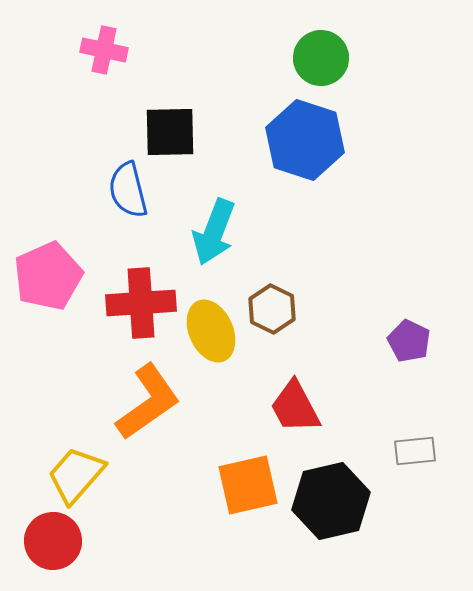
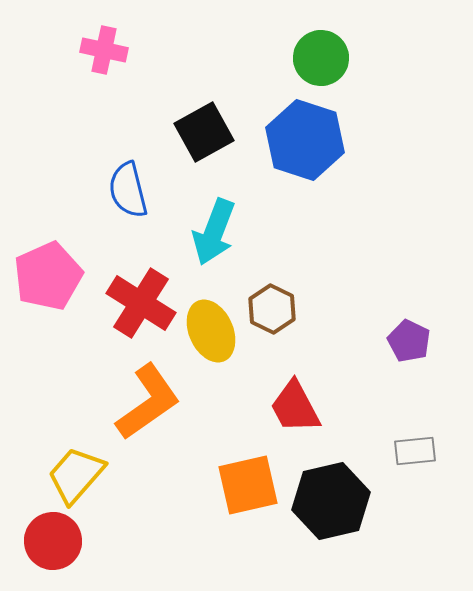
black square: moved 34 px right; rotated 28 degrees counterclockwise
red cross: rotated 36 degrees clockwise
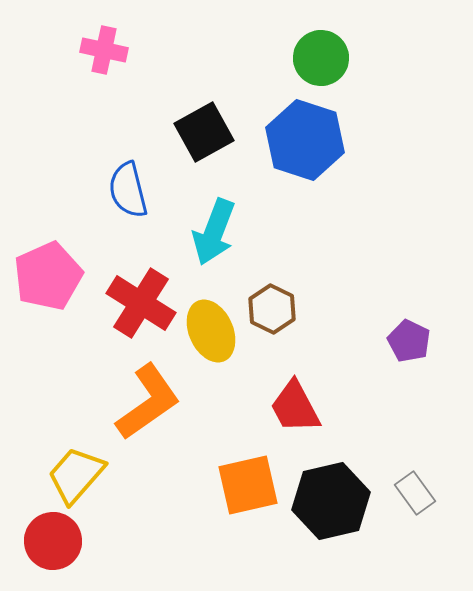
gray rectangle: moved 42 px down; rotated 60 degrees clockwise
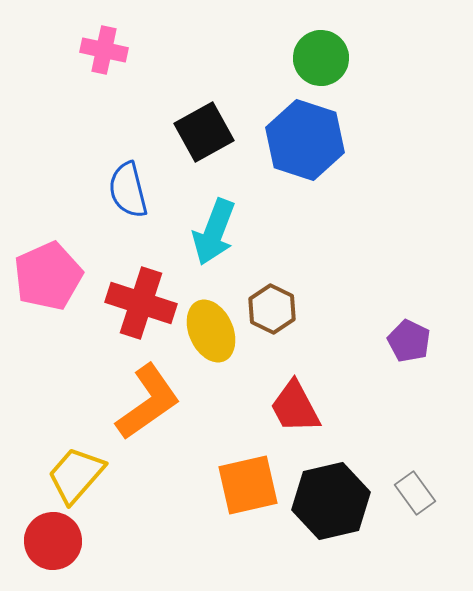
red cross: rotated 14 degrees counterclockwise
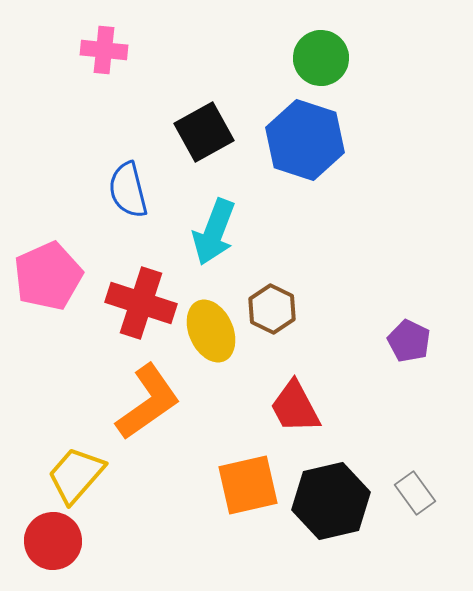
pink cross: rotated 6 degrees counterclockwise
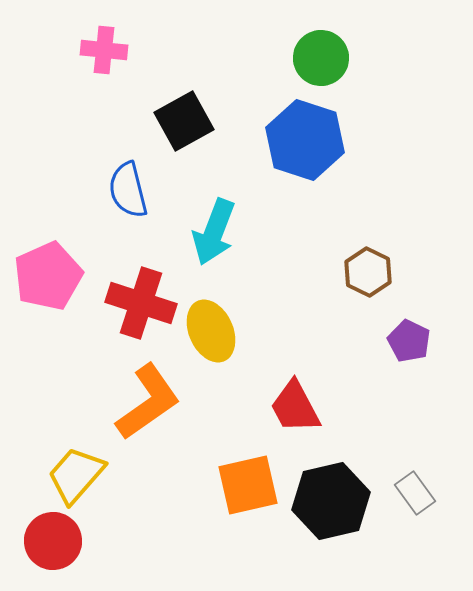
black square: moved 20 px left, 11 px up
brown hexagon: moved 96 px right, 37 px up
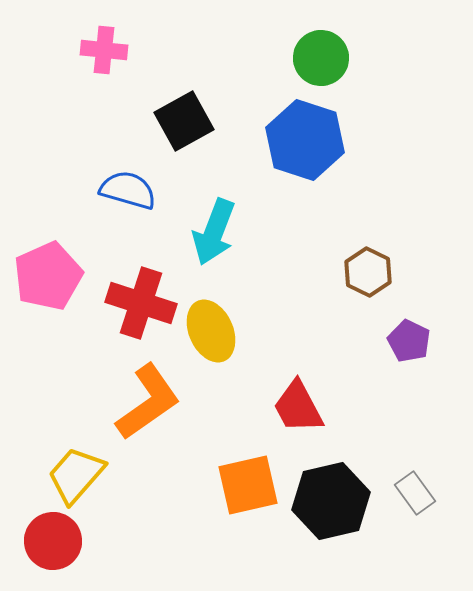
blue semicircle: rotated 120 degrees clockwise
red trapezoid: moved 3 px right
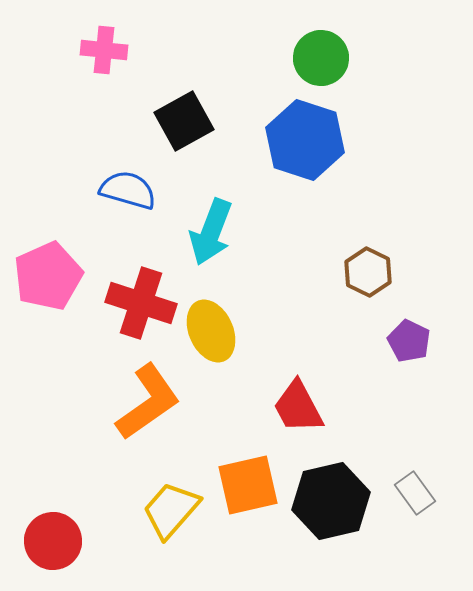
cyan arrow: moved 3 px left
yellow trapezoid: moved 95 px right, 35 px down
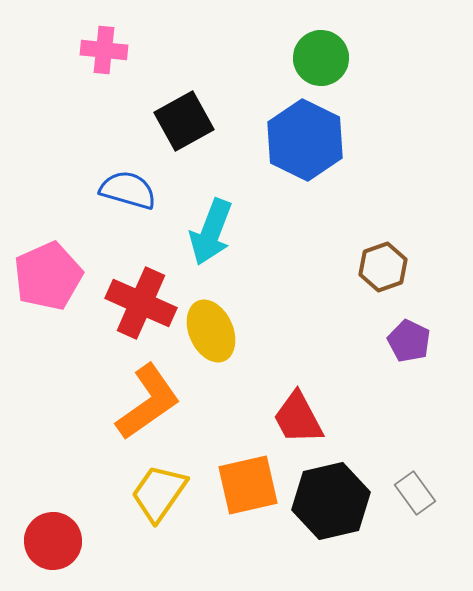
blue hexagon: rotated 8 degrees clockwise
brown hexagon: moved 15 px right, 5 px up; rotated 15 degrees clockwise
red cross: rotated 6 degrees clockwise
red trapezoid: moved 11 px down
yellow trapezoid: moved 12 px left, 17 px up; rotated 6 degrees counterclockwise
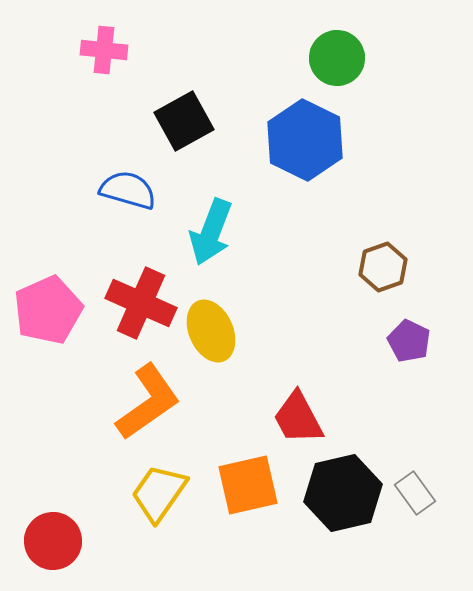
green circle: moved 16 px right
pink pentagon: moved 34 px down
black hexagon: moved 12 px right, 8 px up
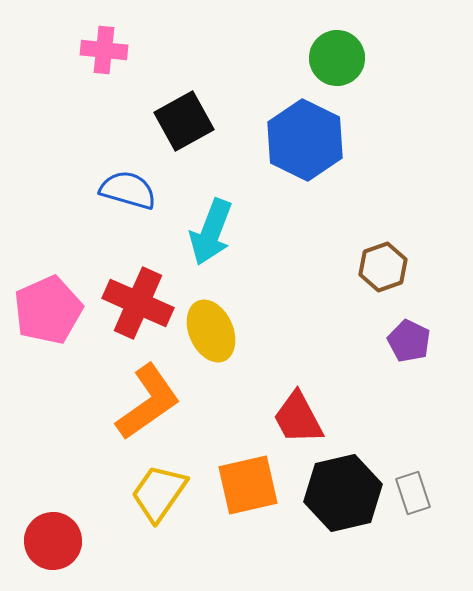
red cross: moved 3 px left
gray rectangle: moved 2 px left; rotated 18 degrees clockwise
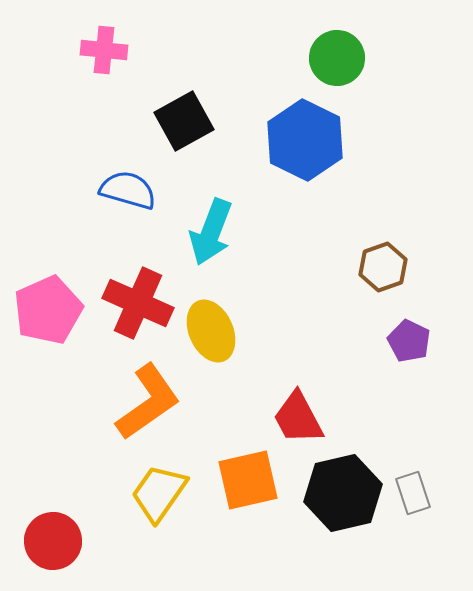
orange square: moved 5 px up
